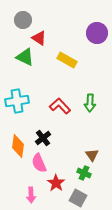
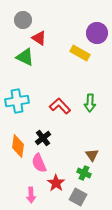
yellow rectangle: moved 13 px right, 7 px up
gray square: moved 1 px up
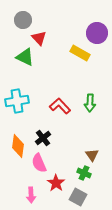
red triangle: rotated 14 degrees clockwise
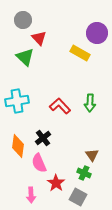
green triangle: rotated 18 degrees clockwise
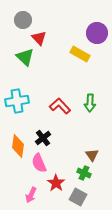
yellow rectangle: moved 1 px down
pink arrow: rotated 28 degrees clockwise
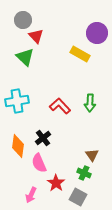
red triangle: moved 3 px left, 2 px up
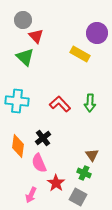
cyan cross: rotated 15 degrees clockwise
red L-shape: moved 2 px up
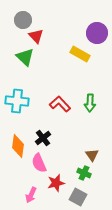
red star: rotated 24 degrees clockwise
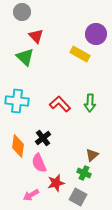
gray circle: moved 1 px left, 8 px up
purple circle: moved 1 px left, 1 px down
brown triangle: rotated 24 degrees clockwise
pink arrow: rotated 35 degrees clockwise
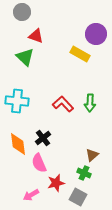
red triangle: rotated 28 degrees counterclockwise
red L-shape: moved 3 px right
orange diamond: moved 2 px up; rotated 15 degrees counterclockwise
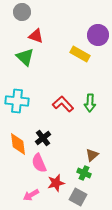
purple circle: moved 2 px right, 1 px down
